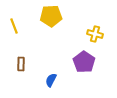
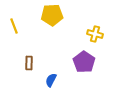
yellow pentagon: moved 1 px right, 1 px up
brown rectangle: moved 8 px right, 1 px up
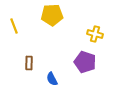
purple pentagon: moved 1 px right; rotated 15 degrees counterclockwise
blue semicircle: moved 1 px right, 1 px up; rotated 56 degrees counterclockwise
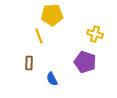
yellow line: moved 25 px right, 10 px down
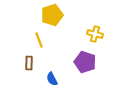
yellow pentagon: rotated 15 degrees counterclockwise
yellow line: moved 4 px down
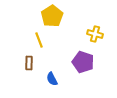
yellow pentagon: moved 1 px down; rotated 15 degrees counterclockwise
purple pentagon: moved 2 px left
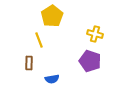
purple pentagon: moved 7 px right, 1 px up
blue semicircle: rotated 72 degrees counterclockwise
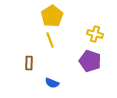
yellow line: moved 11 px right
blue semicircle: moved 4 px down; rotated 32 degrees clockwise
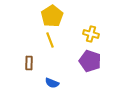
yellow cross: moved 4 px left
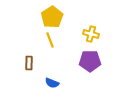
yellow pentagon: moved 1 px down
purple pentagon: rotated 20 degrees counterclockwise
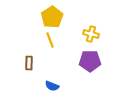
blue semicircle: moved 3 px down
